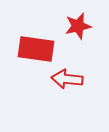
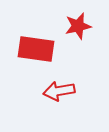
red arrow: moved 8 px left, 12 px down; rotated 16 degrees counterclockwise
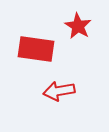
red star: rotated 28 degrees counterclockwise
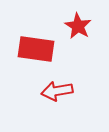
red arrow: moved 2 px left
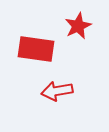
red star: rotated 16 degrees clockwise
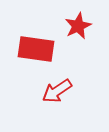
red arrow: rotated 24 degrees counterclockwise
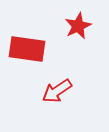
red rectangle: moved 9 px left
